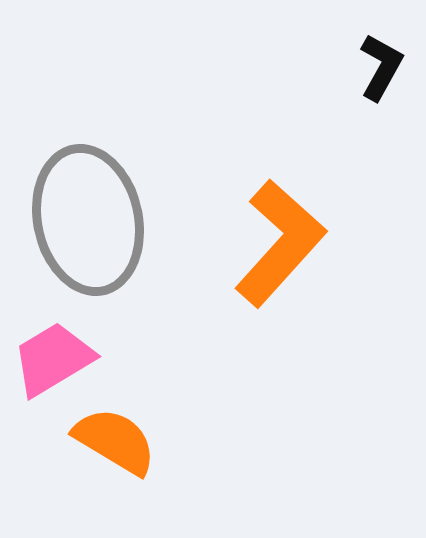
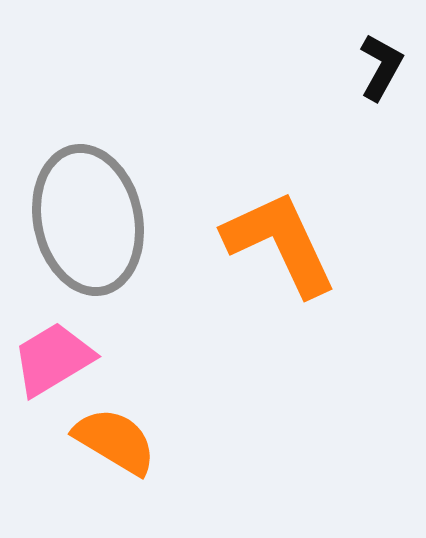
orange L-shape: rotated 67 degrees counterclockwise
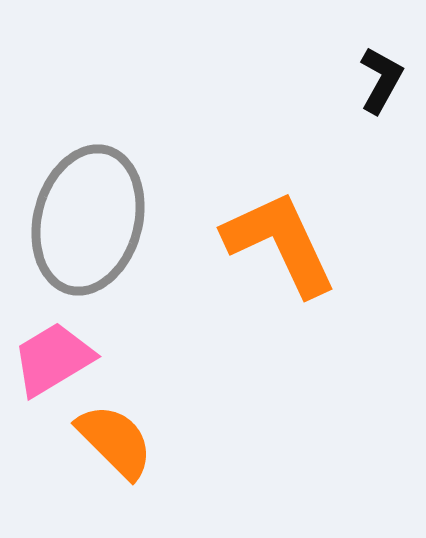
black L-shape: moved 13 px down
gray ellipse: rotated 27 degrees clockwise
orange semicircle: rotated 14 degrees clockwise
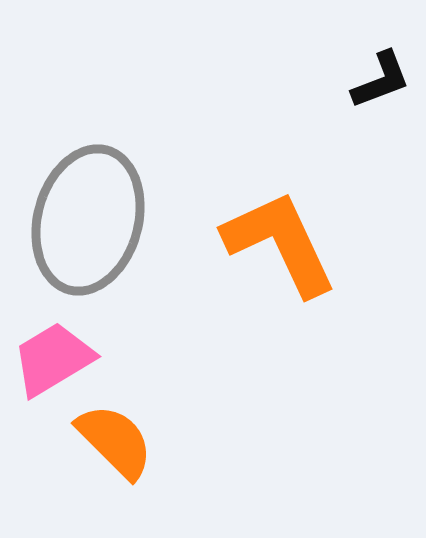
black L-shape: rotated 40 degrees clockwise
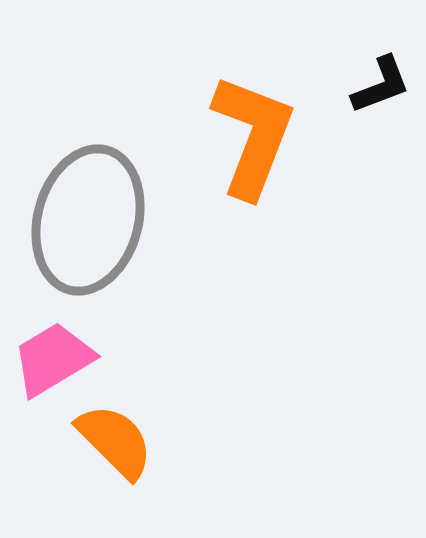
black L-shape: moved 5 px down
orange L-shape: moved 27 px left, 107 px up; rotated 46 degrees clockwise
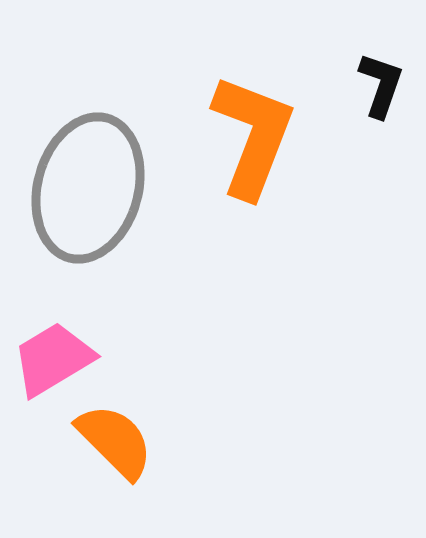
black L-shape: rotated 50 degrees counterclockwise
gray ellipse: moved 32 px up
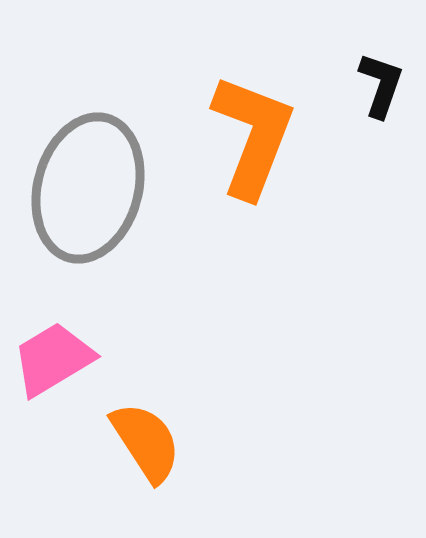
orange semicircle: moved 31 px right, 1 px down; rotated 12 degrees clockwise
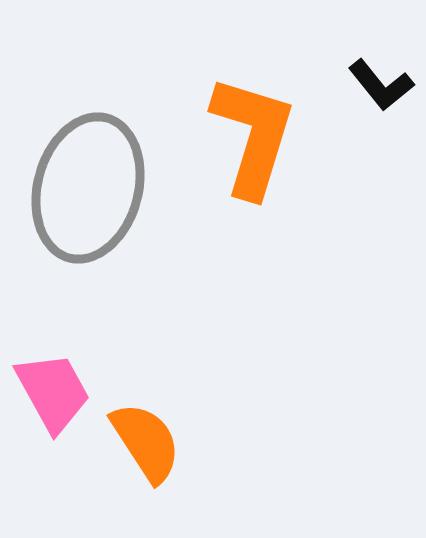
black L-shape: rotated 122 degrees clockwise
orange L-shape: rotated 4 degrees counterclockwise
pink trapezoid: moved 33 px down; rotated 92 degrees clockwise
